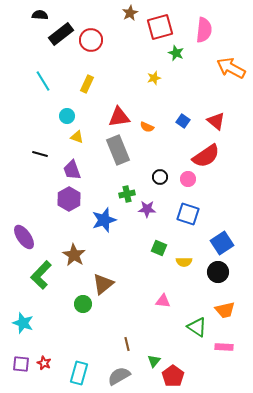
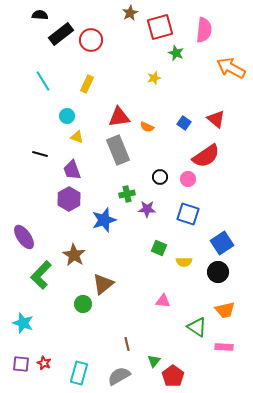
blue square at (183, 121): moved 1 px right, 2 px down
red triangle at (216, 121): moved 2 px up
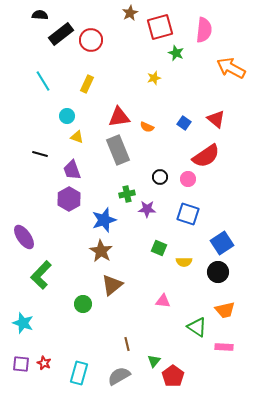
brown star at (74, 255): moved 27 px right, 4 px up
brown triangle at (103, 284): moved 9 px right, 1 px down
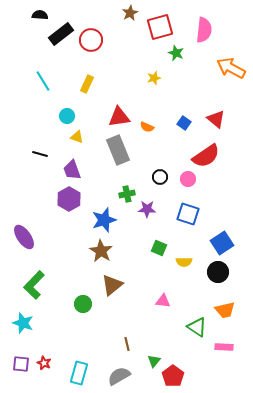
green L-shape at (41, 275): moved 7 px left, 10 px down
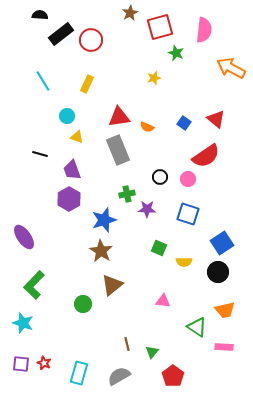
green triangle at (154, 361): moved 2 px left, 9 px up
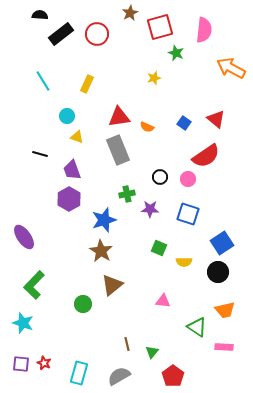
red circle at (91, 40): moved 6 px right, 6 px up
purple star at (147, 209): moved 3 px right
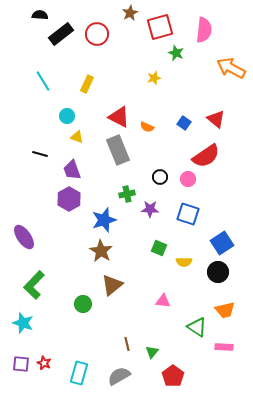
red triangle at (119, 117): rotated 35 degrees clockwise
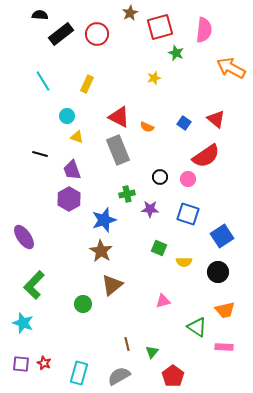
blue square at (222, 243): moved 7 px up
pink triangle at (163, 301): rotated 21 degrees counterclockwise
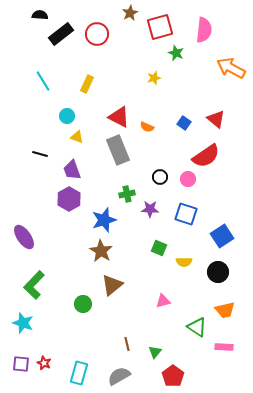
blue square at (188, 214): moved 2 px left
green triangle at (152, 352): moved 3 px right
